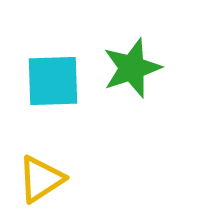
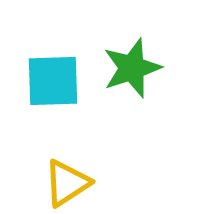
yellow triangle: moved 26 px right, 4 px down
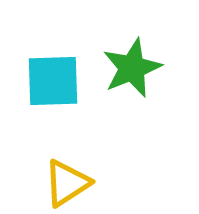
green star: rotated 4 degrees counterclockwise
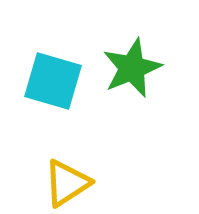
cyan square: rotated 18 degrees clockwise
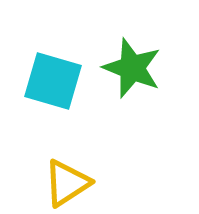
green star: rotated 28 degrees counterclockwise
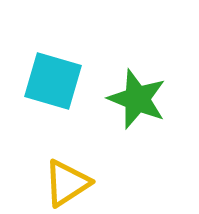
green star: moved 5 px right, 31 px down
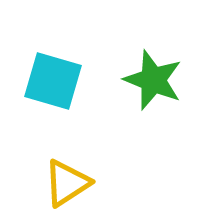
green star: moved 16 px right, 19 px up
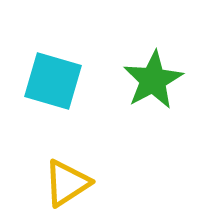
green star: rotated 22 degrees clockwise
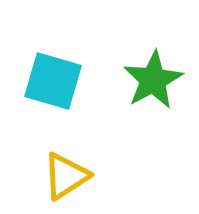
yellow triangle: moved 1 px left, 7 px up
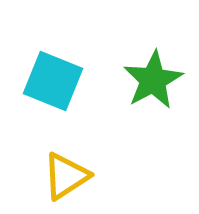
cyan square: rotated 6 degrees clockwise
